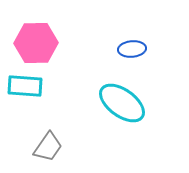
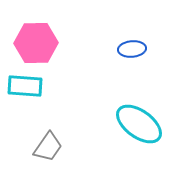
cyan ellipse: moved 17 px right, 21 px down
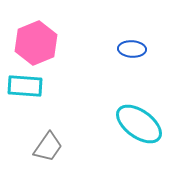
pink hexagon: rotated 21 degrees counterclockwise
blue ellipse: rotated 8 degrees clockwise
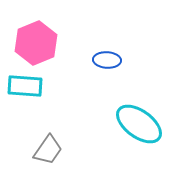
blue ellipse: moved 25 px left, 11 px down
gray trapezoid: moved 3 px down
